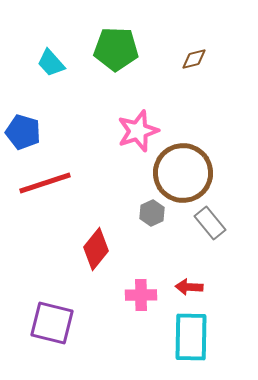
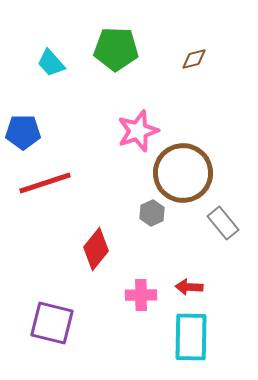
blue pentagon: rotated 16 degrees counterclockwise
gray rectangle: moved 13 px right
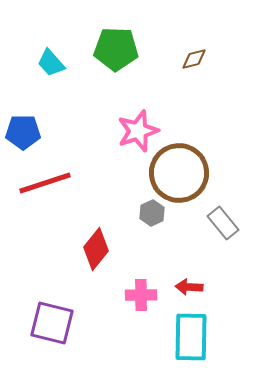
brown circle: moved 4 px left
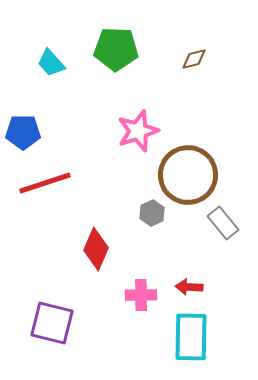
brown circle: moved 9 px right, 2 px down
red diamond: rotated 15 degrees counterclockwise
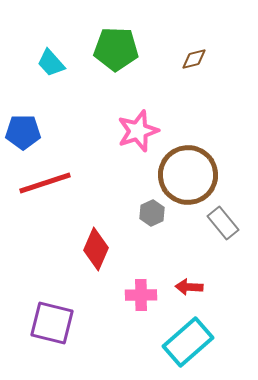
cyan rectangle: moved 3 px left, 5 px down; rotated 48 degrees clockwise
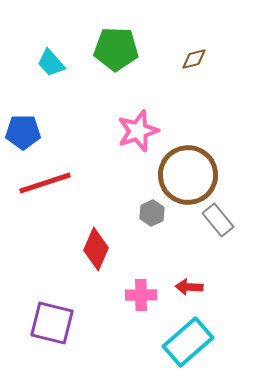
gray rectangle: moved 5 px left, 3 px up
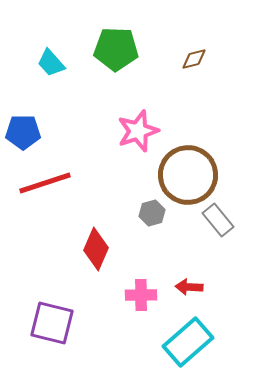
gray hexagon: rotated 10 degrees clockwise
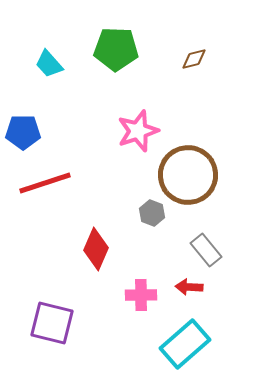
cyan trapezoid: moved 2 px left, 1 px down
gray hexagon: rotated 25 degrees counterclockwise
gray rectangle: moved 12 px left, 30 px down
cyan rectangle: moved 3 px left, 2 px down
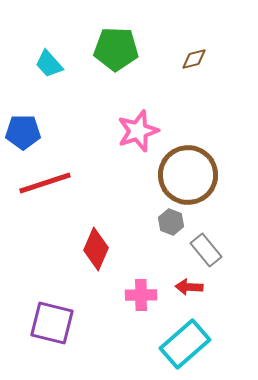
gray hexagon: moved 19 px right, 9 px down
